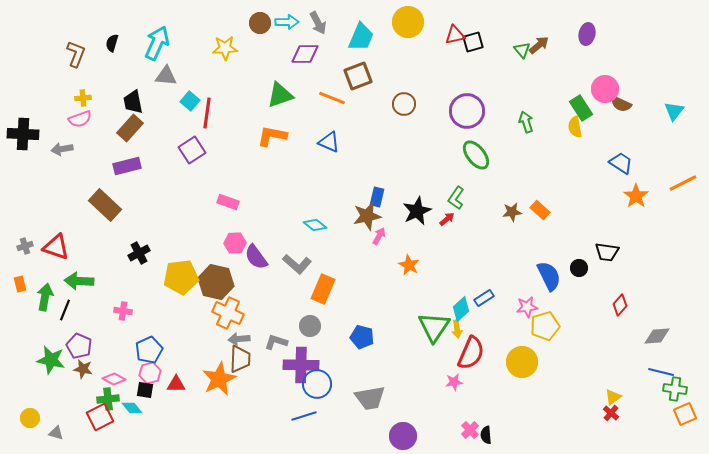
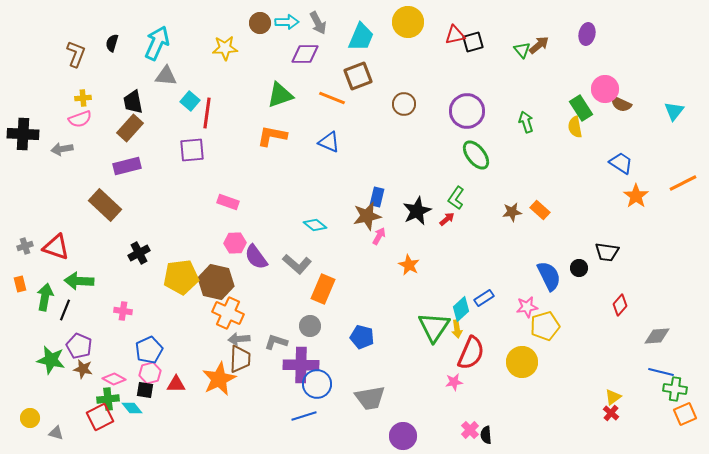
purple square at (192, 150): rotated 28 degrees clockwise
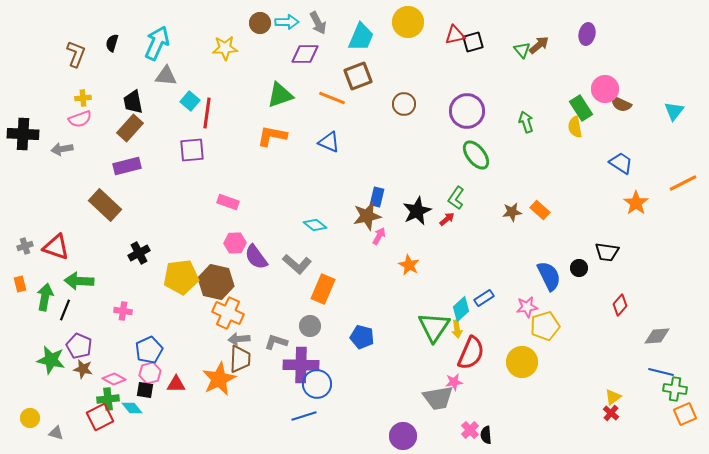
orange star at (636, 196): moved 7 px down
gray trapezoid at (370, 398): moved 68 px right
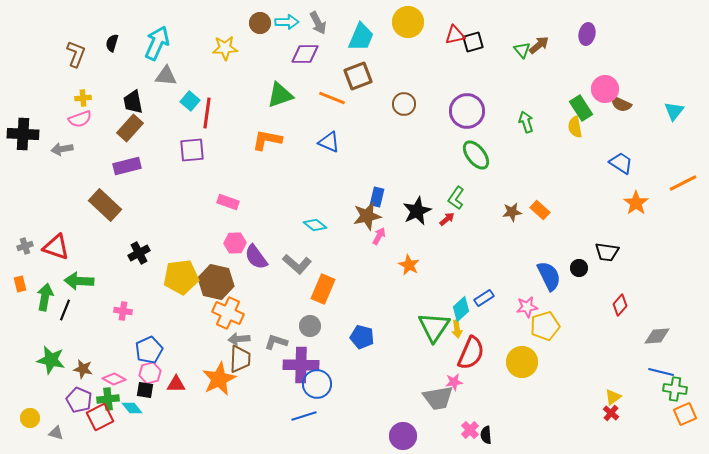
orange L-shape at (272, 136): moved 5 px left, 4 px down
purple pentagon at (79, 346): moved 54 px down
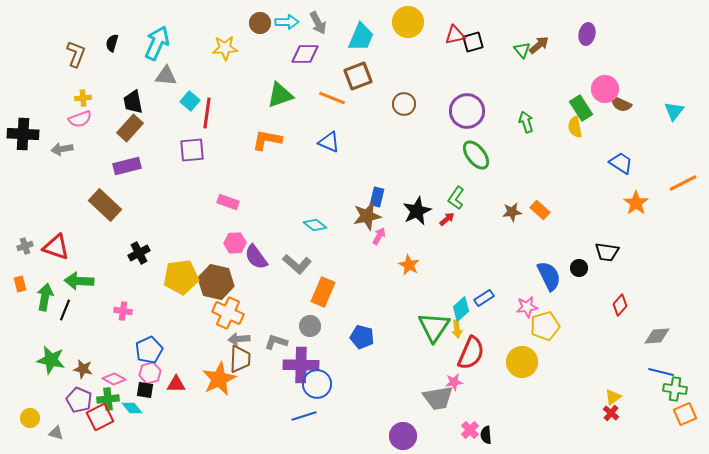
orange rectangle at (323, 289): moved 3 px down
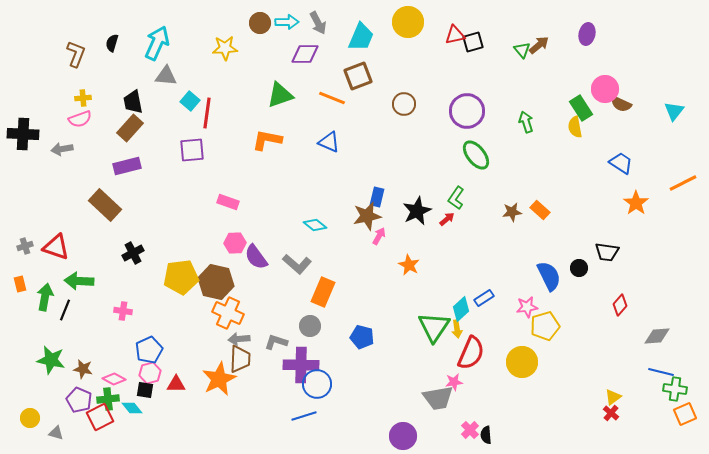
black cross at (139, 253): moved 6 px left
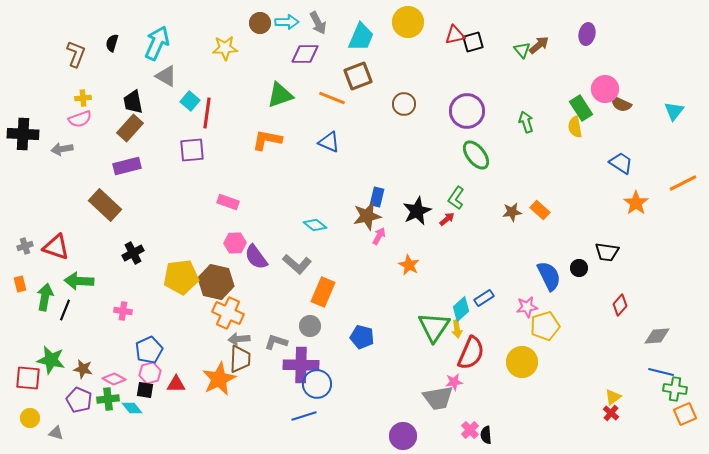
gray triangle at (166, 76): rotated 25 degrees clockwise
red square at (100, 417): moved 72 px left, 39 px up; rotated 32 degrees clockwise
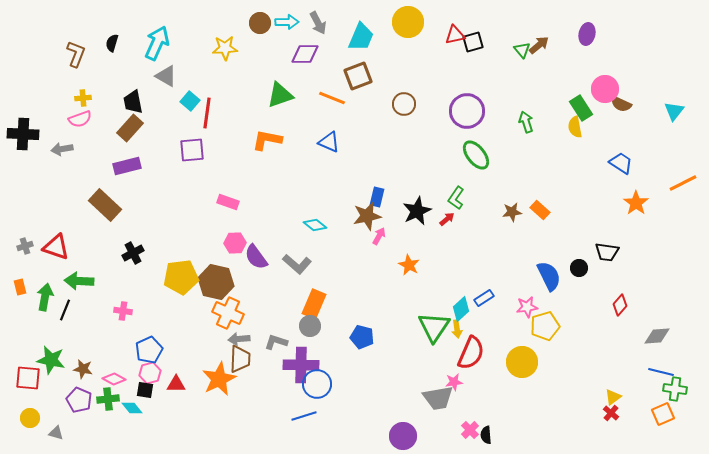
orange rectangle at (20, 284): moved 3 px down
orange rectangle at (323, 292): moved 9 px left, 12 px down
orange square at (685, 414): moved 22 px left
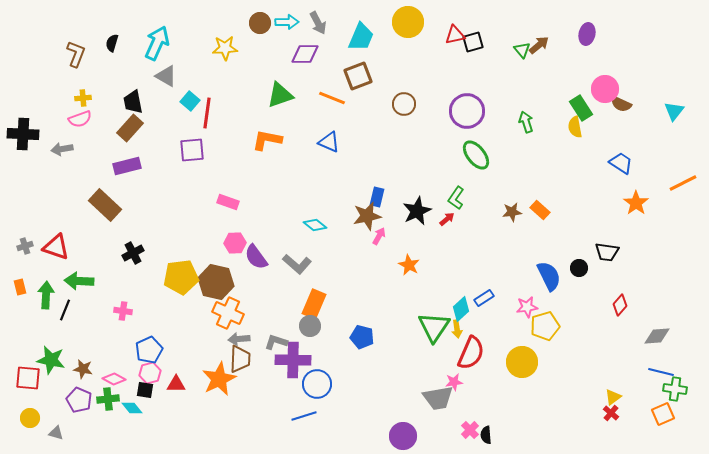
green arrow at (45, 297): moved 1 px right, 2 px up; rotated 8 degrees counterclockwise
purple cross at (301, 365): moved 8 px left, 5 px up
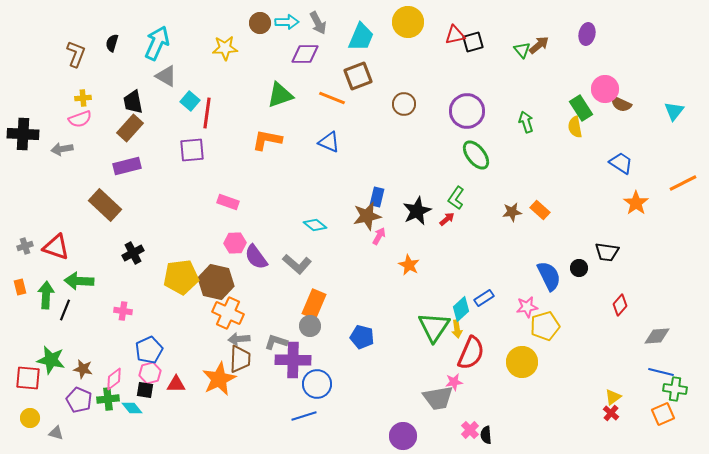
pink diamond at (114, 379): rotated 65 degrees counterclockwise
